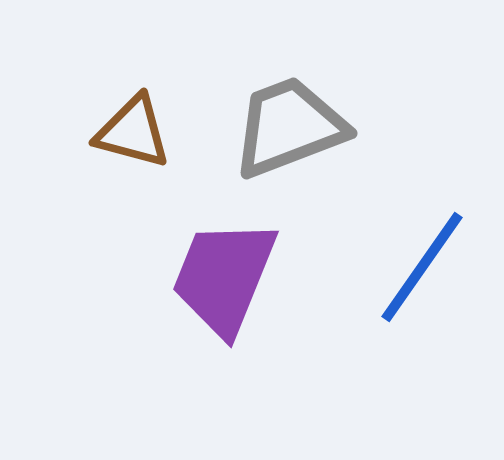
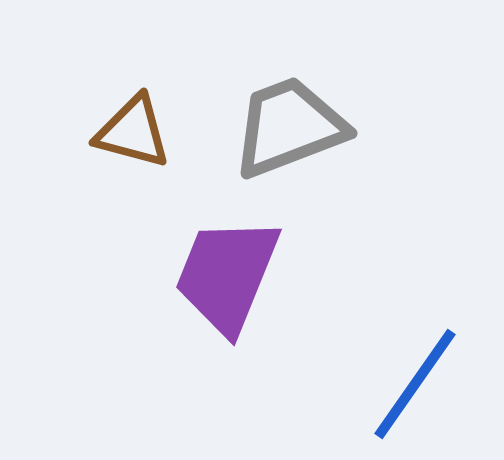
blue line: moved 7 px left, 117 px down
purple trapezoid: moved 3 px right, 2 px up
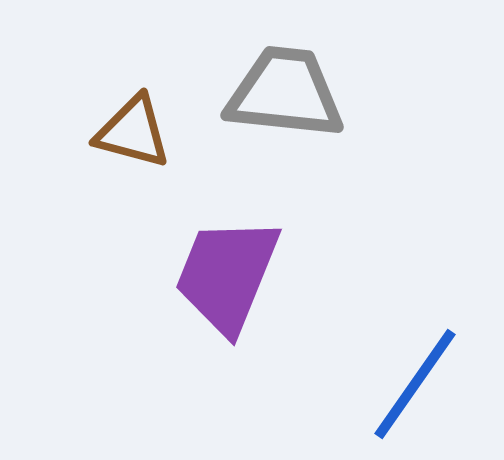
gray trapezoid: moved 4 px left, 34 px up; rotated 27 degrees clockwise
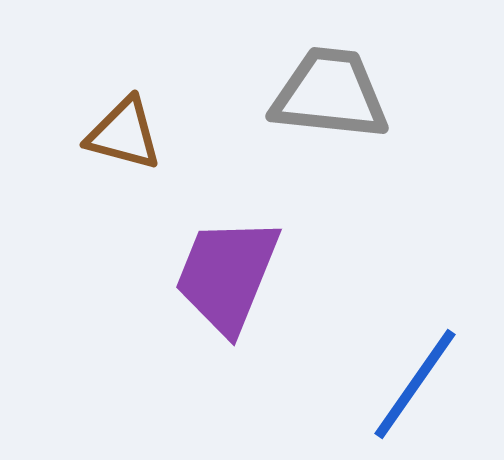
gray trapezoid: moved 45 px right, 1 px down
brown triangle: moved 9 px left, 2 px down
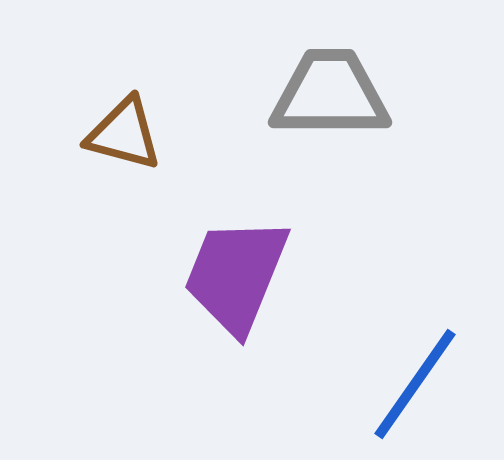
gray trapezoid: rotated 6 degrees counterclockwise
purple trapezoid: moved 9 px right
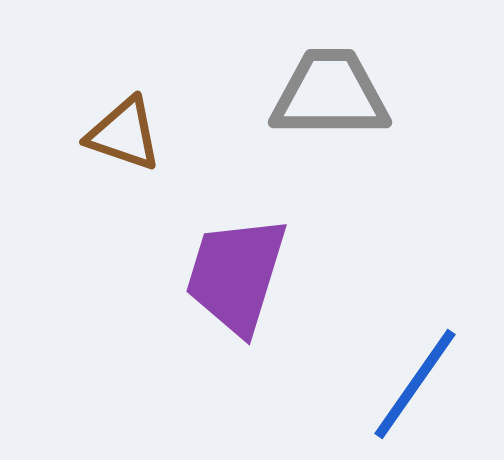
brown triangle: rotated 4 degrees clockwise
purple trapezoid: rotated 5 degrees counterclockwise
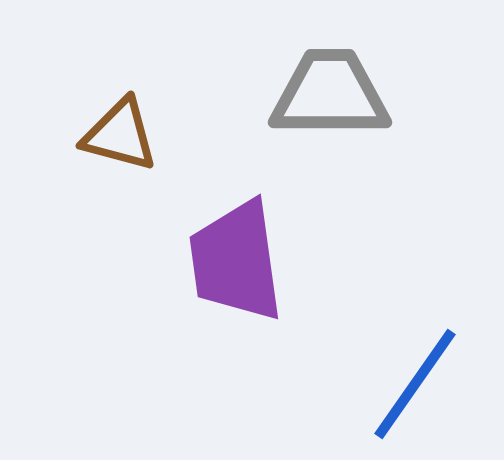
brown triangle: moved 4 px left, 1 px down; rotated 4 degrees counterclockwise
purple trapezoid: moved 14 px up; rotated 25 degrees counterclockwise
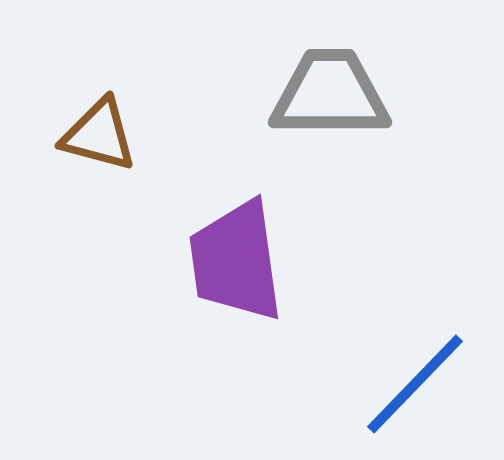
brown triangle: moved 21 px left
blue line: rotated 9 degrees clockwise
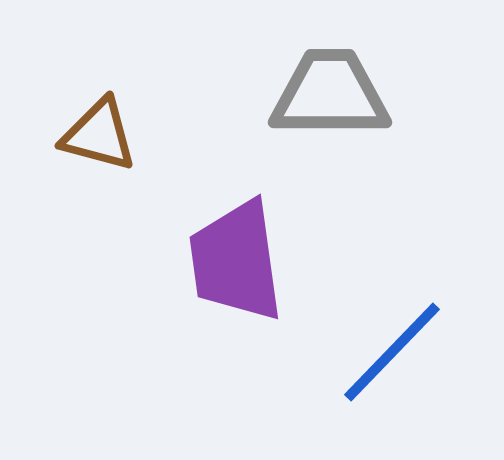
blue line: moved 23 px left, 32 px up
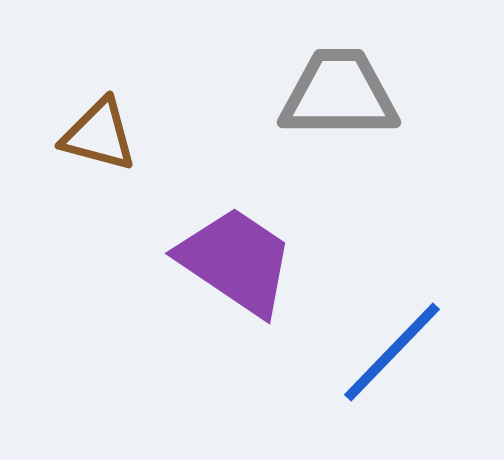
gray trapezoid: moved 9 px right
purple trapezoid: rotated 132 degrees clockwise
